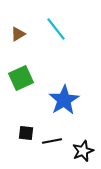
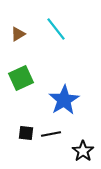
black line: moved 1 px left, 7 px up
black star: rotated 15 degrees counterclockwise
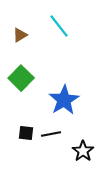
cyan line: moved 3 px right, 3 px up
brown triangle: moved 2 px right, 1 px down
green square: rotated 20 degrees counterclockwise
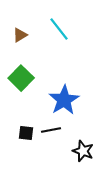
cyan line: moved 3 px down
black line: moved 4 px up
black star: rotated 15 degrees counterclockwise
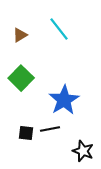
black line: moved 1 px left, 1 px up
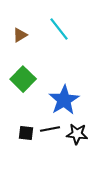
green square: moved 2 px right, 1 px down
black star: moved 6 px left, 17 px up; rotated 15 degrees counterclockwise
